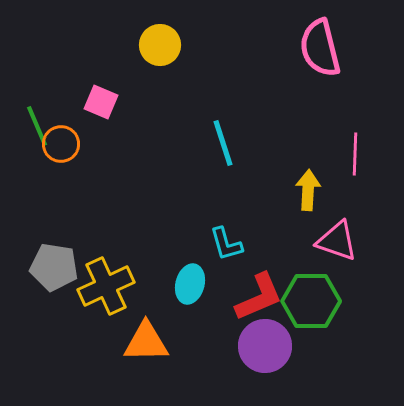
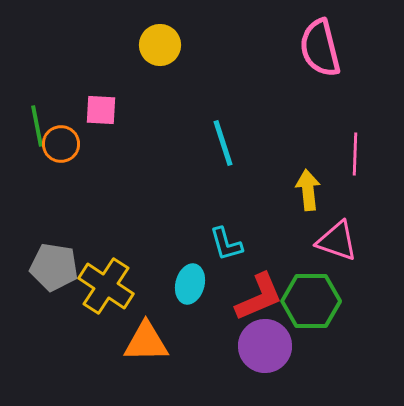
pink square: moved 8 px down; rotated 20 degrees counterclockwise
green line: rotated 12 degrees clockwise
yellow arrow: rotated 9 degrees counterclockwise
yellow cross: rotated 32 degrees counterclockwise
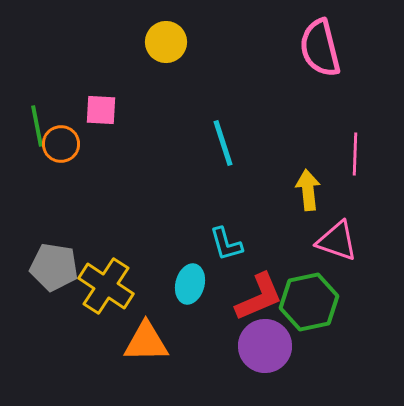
yellow circle: moved 6 px right, 3 px up
green hexagon: moved 2 px left, 1 px down; rotated 12 degrees counterclockwise
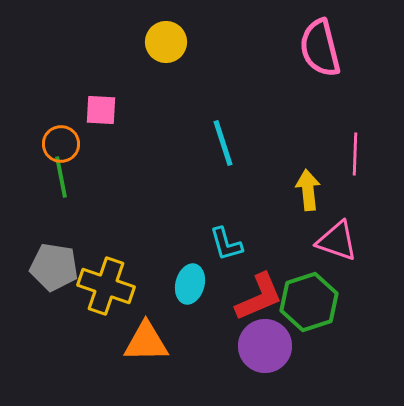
green line: moved 24 px right, 51 px down
yellow cross: rotated 14 degrees counterclockwise
green hexagon: rotated 6 degrees counterclockwise
